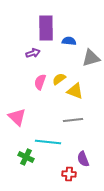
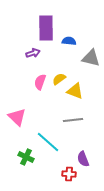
gray triangle: rotated 30 degrees clockwise
cyan line: rotated 35 degrees clockwise
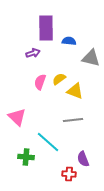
green cross: rotated 21 degrees counterclockwise
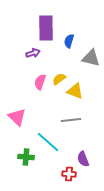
blue semicircle: rotated 80 degrees counterclockwise
gray line: moved 2 px left
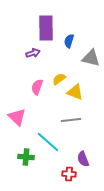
pink semicircle: moved 3 px left, 5 px down
yellow triangle: moved 1 px down
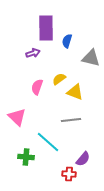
blue semicircle: moved 2 px left
purple semicircle: rotated 119 degrees counterclockwise
